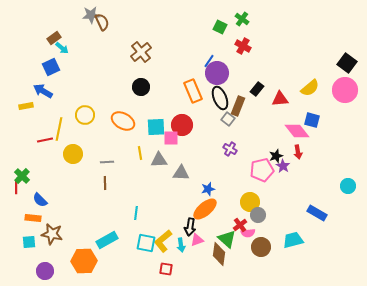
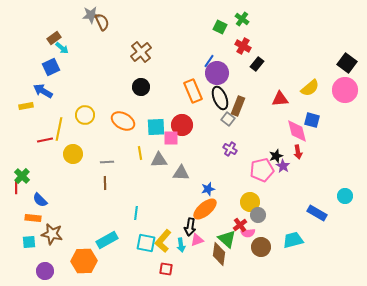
black rectangle at (257, 89): moved 25 px up
pink diamond at (297, 131): rotated 25 degrees clockwise
cyan circle at (348, 186): moved 3 px left, 10 px down
yellow L-shape at (163, 241): rotated 10 degrees counterclockwise
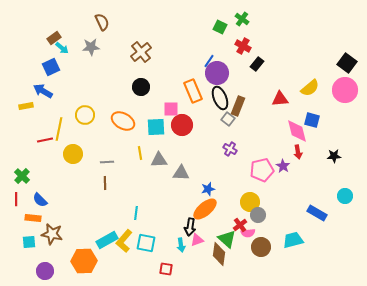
gray star at (91, 15): moved 32 px down
pink square at (171, 138): moved 29 px up
black star at (276, 156): moved 58 px right; rotated 16 degrees clockwise
red line at (16, 187): moved 12 px down
yellow L-shape at (163, 241): moved 39 px left
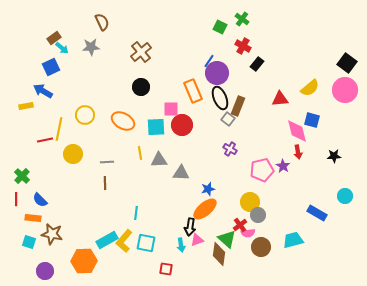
cyan square at (29, 242): rotated 24 degrees clockwise
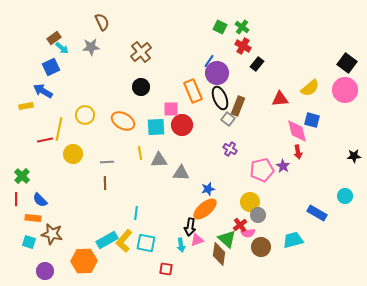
green cross at (242, 19): moved 8 px down
black star at (334, 156): moved 20 px right
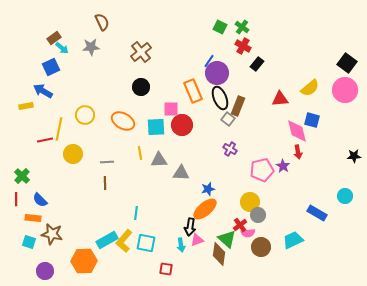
cyan trapezoid at (293, 240): rotated 10 degrees counterclockwise
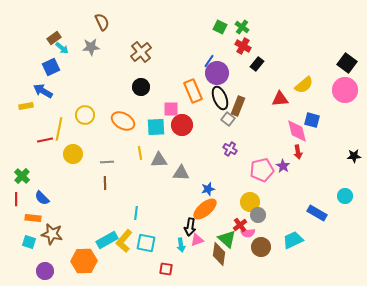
yellow semicircle at (310, 88): moved 6 px left, 3 px up
blue semicircle at (40, 200): moved 2 px right, 2 px up
